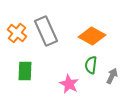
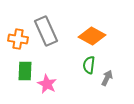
orange cross: moved 1 px right, 6 px down; rotated 30 degrees counterclockwise
green semicircle: moved 2 px left
gray arrow: moved 5 px left, 2 px down
pink star: moved 22 px left
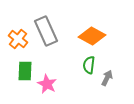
orange cross: rotated 30 degrees clockwise
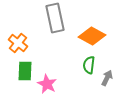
gray rectangle: moved 9 px right, 13 px up; rotated 12 degrees clockwise
orange cross: moved 4 px down
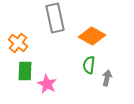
gray arrow: rotated 14 degrees counterclockwise
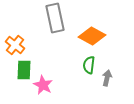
orange cross: moved 3 px left, 2 px down
green rectangle: moved 1 px left, 1 px up
pink star: moved 4 px left, 1 px down
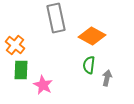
gray rectangle: moved 1 px right
green rectangle: moved 3 px left
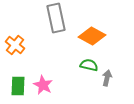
green semicircle: rotated 96 degrees clockwise
green rectangle: moved 3 px left, 16 px down
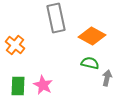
green semicircle: moved 1 px right, 2 px up
